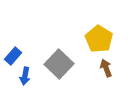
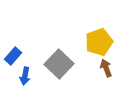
yellow pentagon: moved 3 px down; rotated 20 degrees clockwise
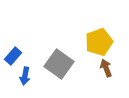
gray square: rotated 8 degrees counterclockwise
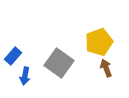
gray square: moved 1 px up
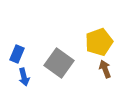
blue rectangle: moved 4 px right, 2 px up; rotated 18 degrees counterclockwise
brown arrow: moved 1 px left, 1 px down
blue arrow: moved 1 px left, 1 px down; rotated 24 degrees counterclockwise
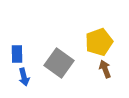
blue rectangle: rotated 24 degrees counterclockwise
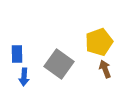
gray square: moved 1 px down
blue arrow: rotated 18 degrees clockwise
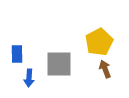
yellow pentagon: rotated 8 degrees counterclockwise
gray square: rotated 36 degrees counterclockwise
blue arrow: moved 5 px right, 1 px down
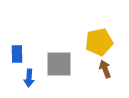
yellow pentagon: rotated 16 degrees clockwise
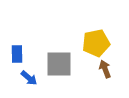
yellow pentagon: moved 3 px left, 1 px down
blue arrow: rotated 54 degrees counterclockwise
